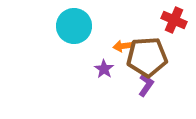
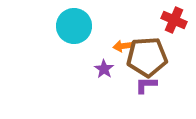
purple L-shape: rotated 125 degrees counterclockwise
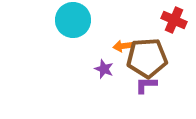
cyan circle: moved 1 px left, 6 px up
brown pentagon: moved 1 px down
purple star: rotated 12 degrees counterclockwise
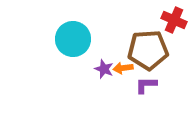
cyan circle: moved 19 px down
orange arrow: moved 22 px down
brown pentagon: moved 1 px right, 8 px up
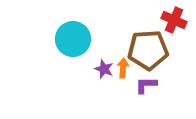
orange arrow: rotated 102 degrees clockwise
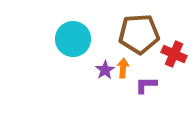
red cross: moved 34 px down
brown pentagon: moved 9 px left, 16 px up
purple star: moved 1 px right, 1 px down; rotated 18 degrees clockwise
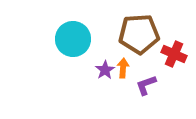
purple L-shape: rotated 20 degrees counterclockwise
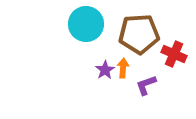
cyan circle: moved 13 px right, 15 px up
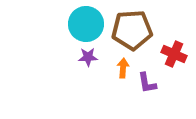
brown pentagon: moved 7 px left, 4 px up
purple star: moved 17 px left, 13 px up; rotated 30 degrees clockwise
purple L-shape: moved 1 px right, 2 px up; rotated 80 degrees counterclockwise
